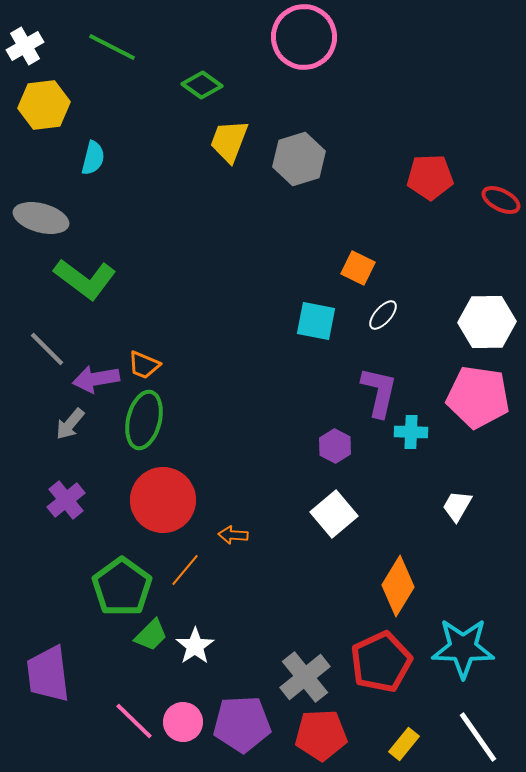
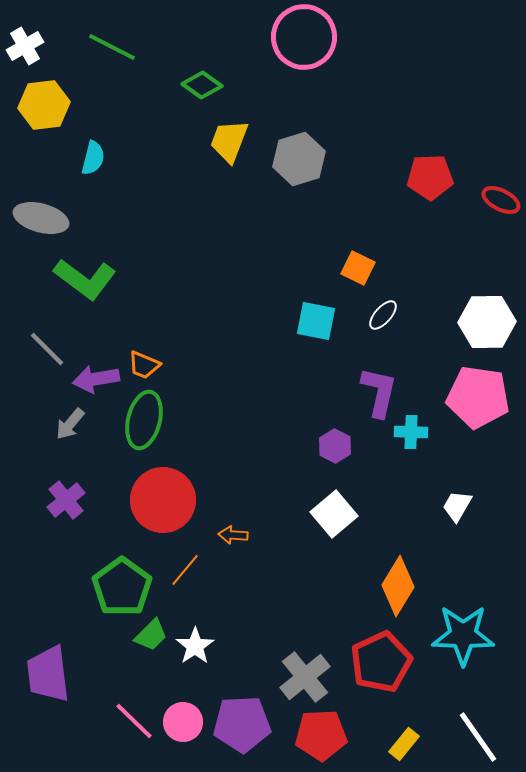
cyan star at (463, 648): moved 13 px up
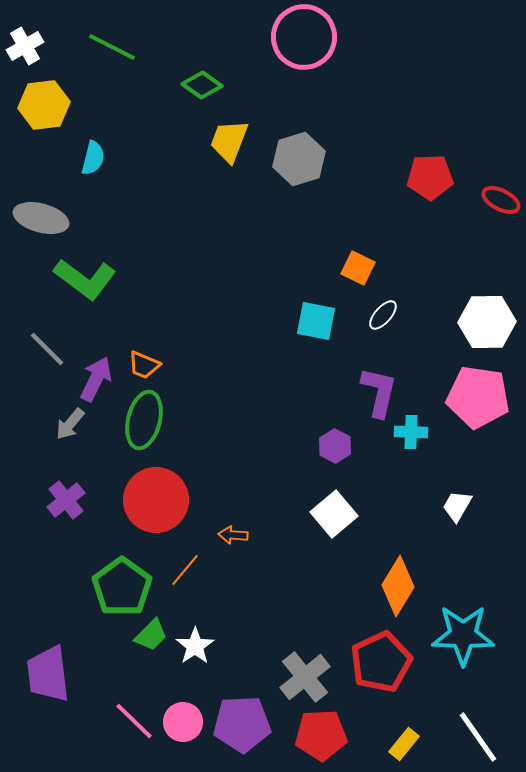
purple arrow at (96, 379): rotated 126 degrees clockwise
red circle at (163, 500): moved 7 px left
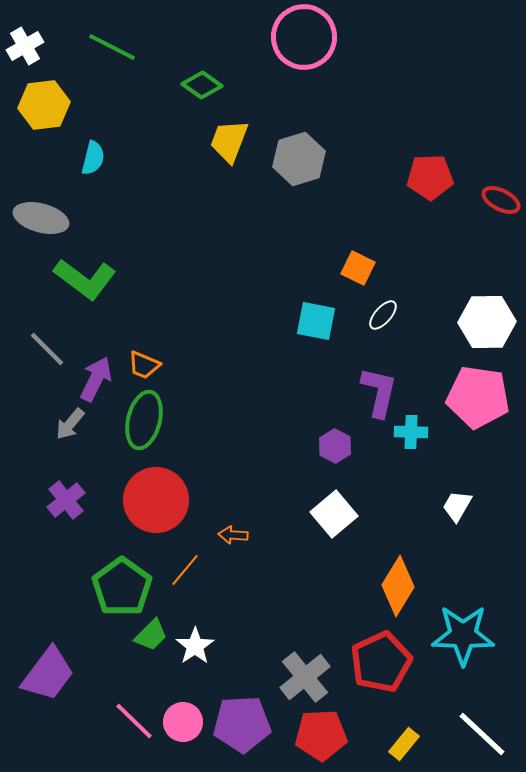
purple trapezoid at (48, 674): rotated 136 degrees counterclockwise
white line at (478, 737): moved 4 px right, 3 px up; rotated 12 degrees counterclockwise
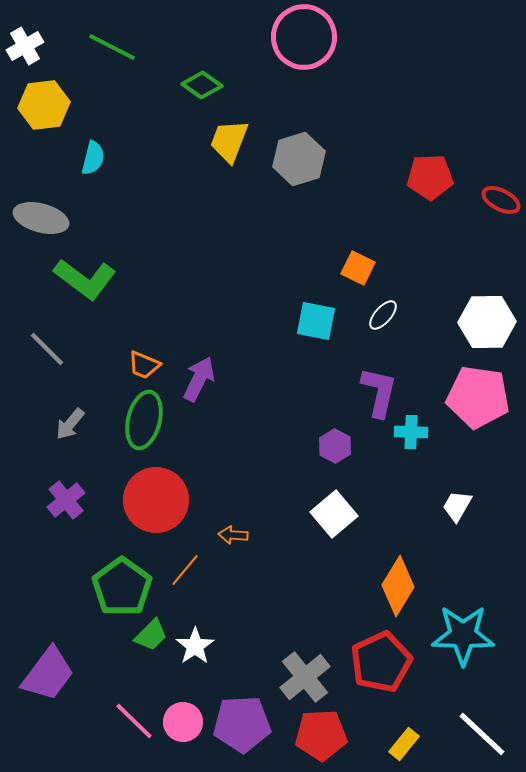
purple arrow at (96, 379): moved 103 px right
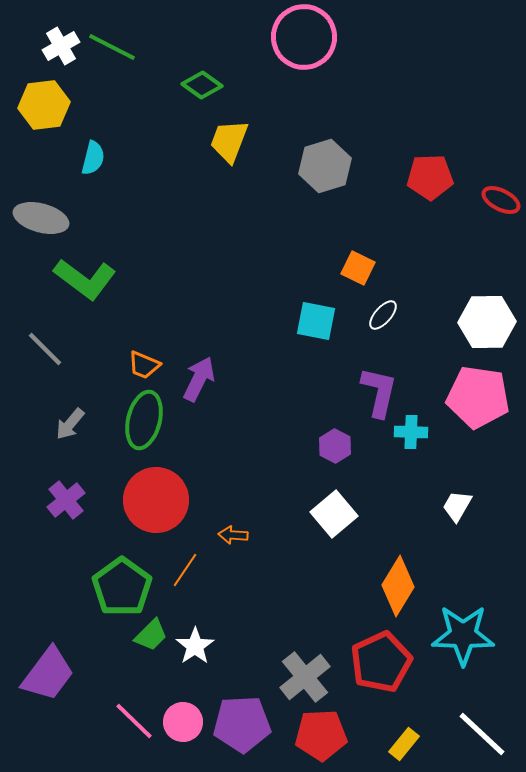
white cross at (25, 46): moved 36 px right
gray hexagon at (299, 159): moved 26 px right, 7 px down
gray line at (47, 349): moved 2 px left
orange line at (185, 570): rotated 6 degrees counterclockwise
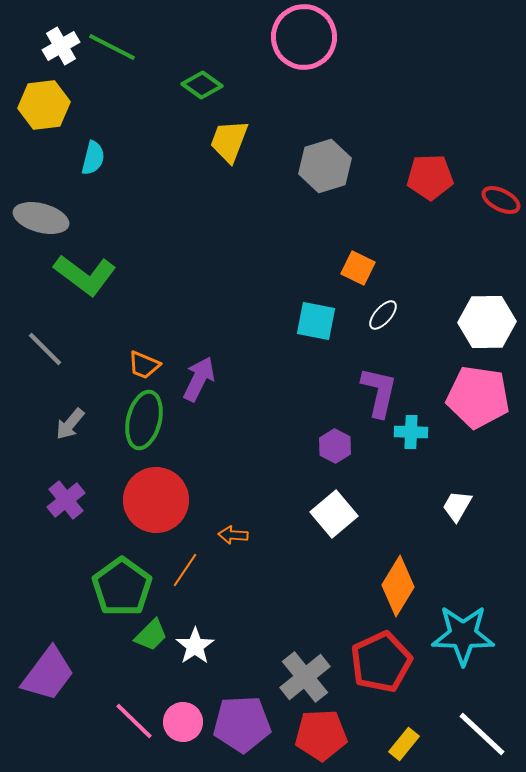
green L-shape at (85, 279): moved 4 px up
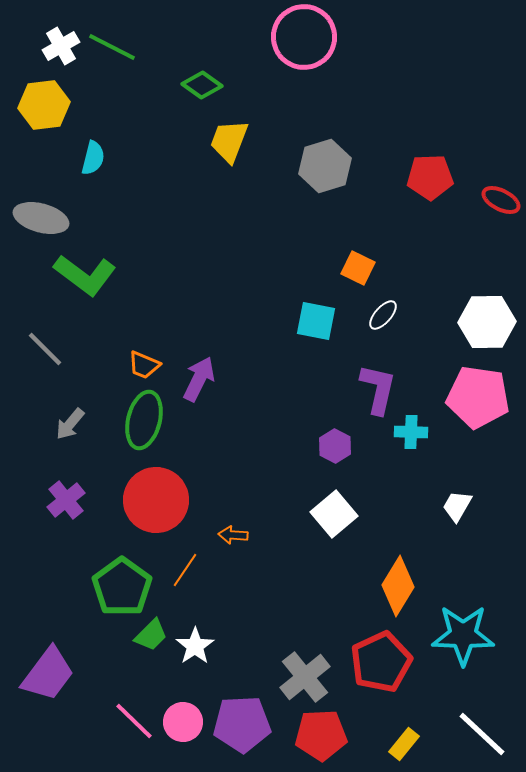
purple L-shape at (379, 392): moved 1 px left, 3 px up
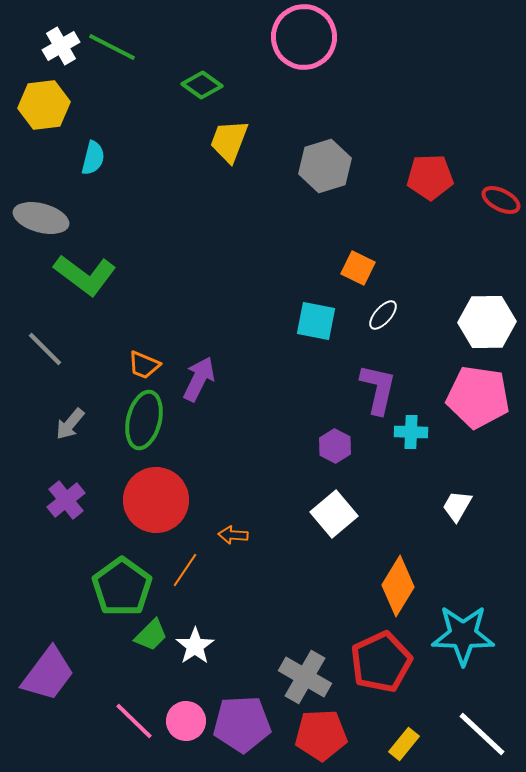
gray cross at (305, 677): rotated 21 degrees counterclockwise
pink circle at (183, 722): moved 3 px right, 1 px up
